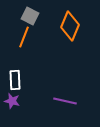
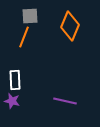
gray square: rotated 30 degrees counterclockwise
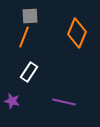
orange diamond: moved 7 px right, 7 px down
white rectangle: moved 14 px right, 8 px up; rotated 36 degrees clockwise
purple line: moved 1 px left, 1 px down
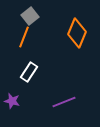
gray square: rotated 36 degrees counterclockwise
purple line: rotated 35 degrees counterclockwise
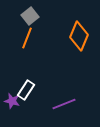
orange diamond: moved 2 px right, 3 px down
orange line: moved 3 px right, 1 px down
white rectangle: moved 3 px left, 18 px down
purple line: moved 2 px down
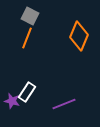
gray square: rotated 24 degrees counterclockwise
white rectangle: moved 1 px right, 2 px down
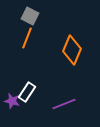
orange diamond: moved 7 px left, 14 px down
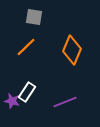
gray square: moved 4 px right, 1 px down; rotated 18 degrees counterclockwise
orange line: moved 1 px left, 9 px down; rotated 25 degrees clockwise
purple line: moved 1 px right, 2 px up
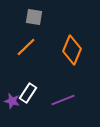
white rectangle: moved 1 px right, 1 px down
purple line: moved 2 px left, 2 px up
